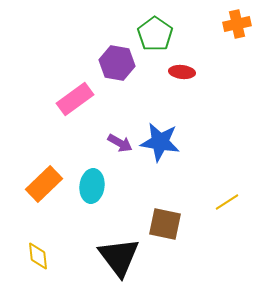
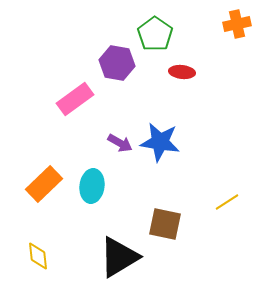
black triangle: rotated 36 degrees clockwise
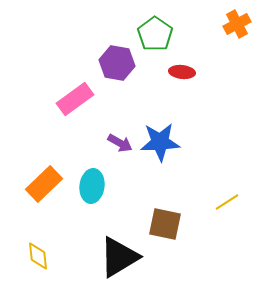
orange cross: rotated 16 degrees counterclockwise
blue star: rotated 12 degrees counterclockwise
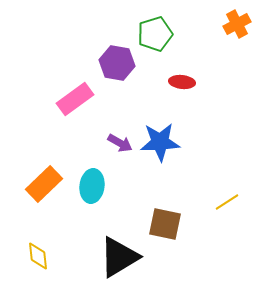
green pentagon: rotated 20 degrees clockwise
red ellipse: moved 10 px down
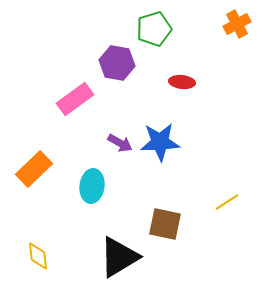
green pentagon: moved 1 px left, 5 px up
orange rectangle: moved 10 px left, 15 px up
